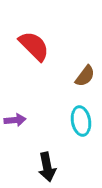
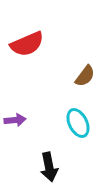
red semicircle: moved 7 px left, 2 px up; rotated 112 degrees clockwise
cyan ellipse: moved 3 px left, 2 px down; rotated 16 degrees counterclockwise
black arrow: moved 2 px right
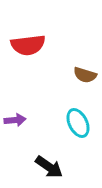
red semicircle: moved 1 px right, 1 px down; rotated 16 degrees clockwise
brown semicircle: moved 1 px up; rotated 70 degrees clockwise
black arrow: rotated 44 degrees counterclockwise
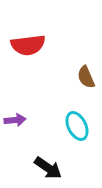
brown semicircle: moved 1 px right, 2 px down; rotated 50 degrees clockwise
cyan ellipse: moved 1 px left, 3 px down
black arrow: moved 1 px left, 1 px down
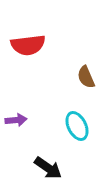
purple arrow: moved 1 px right
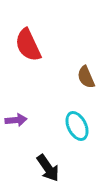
red semicircle: rotated 72 degrees clockwise
black arrow: rotated 20 degrees clockwise
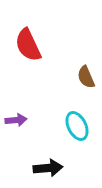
black arrow: rotated 60 degrees counterclockwise
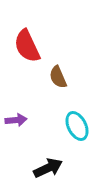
red semicircle: moved 1 px left, 1 px down
brown semicircle: moved 28 px left
black arrow: rotated 20 degrees counterclockwise
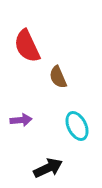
purple arrow: moved 5 px right
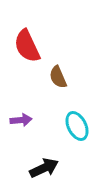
black arrow: moved 4 px left
